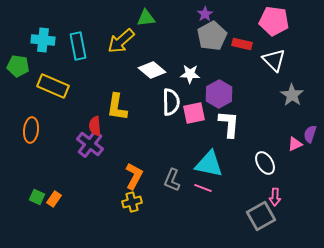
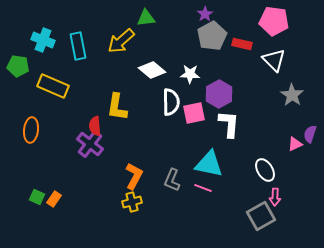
cyan cross: rotated 15 degrees clockwise
white ellipse: moved 7 px down
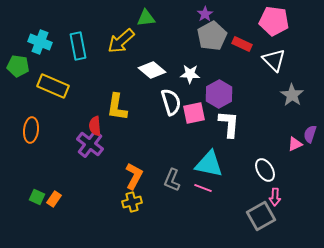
cyan cross: moved 3 px left, 2 px down
red rectangle: rotated 12 degrees clockwise
white semicircle: rotated 16 degrees counterclockwise
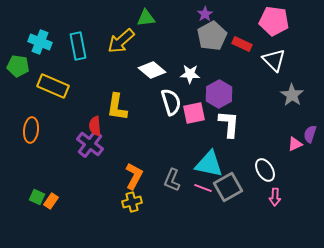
orange rectangle: moved 3 px left, 2 px down
gray square: moved 33 px left, 29 px up
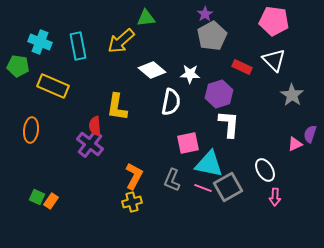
red rectangle: moved 23 px down
purple hexagon: rotated 12 degrees clockwise
white semicircle: rotated 28 degrees clockwise
pink square: moved 6 px left, 30 px down
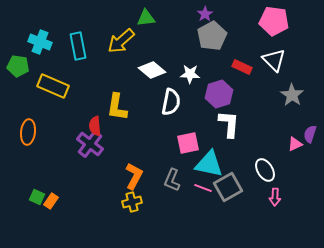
orange ellipse: moved 3 px left, 2 px down
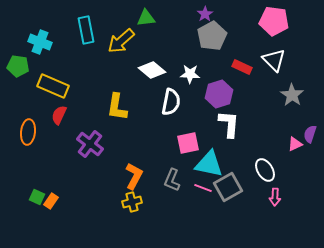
cyan rectangle: moved 8 px right, 16 px up
red semicircle: moved 36 px left, 11 px up; rotated 30 degrees clockwise
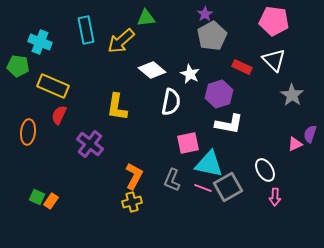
white star: rotated 24 degrees clockwise
white L-shape: rotated 96 degrees clockwise
